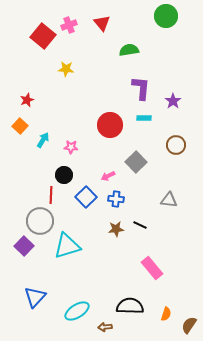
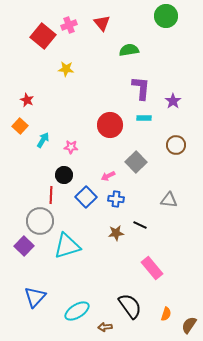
red star: rotated 24 degrees counterclockwise
brown star: moved 4 px down
black semicircle: rotated 52 degrees clockwise
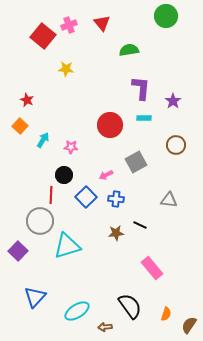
gray square: rotated 15 degrees clockwise
pink arrow: moved 2 px left, 1 px up
purple square: moved 6 px left, 5 px down
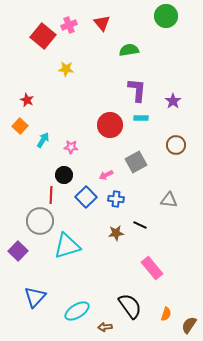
purple L-shape: moved 4 px left, 2 px down
cyan rectangle: moved 3 px left
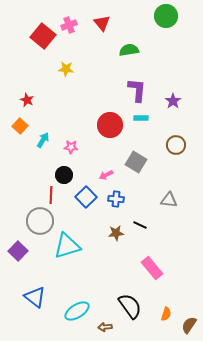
gray square: rotated 30 degrees counterclockwise
blue triangle: rotated 35 degrees counterclockwise
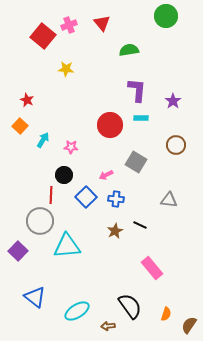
brown star: moved 1 px left, 2 px up; rotated 21 degrees counterclockwise
cyan triangle: rotated 12 degrees clockwise
brown arrow: moved 3 px right, 1 px up
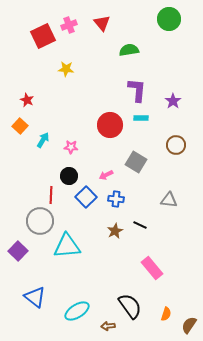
green circle: moved 3 px right, 3 px down
red square: rotated 25 degrees clockwise
black circle: moved 5 px right, 1 px down
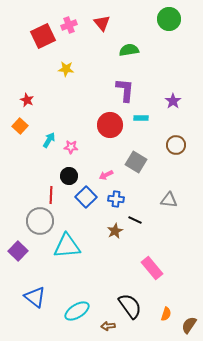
purple L-shape: moved 12 px left
cyan arrow: moved 6 px right
black line: moved 5 px left, 5 px up
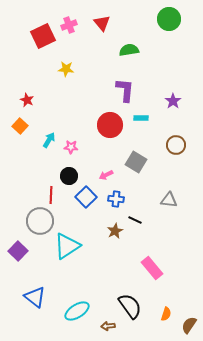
cyan triangle: rotated 28 degrees counterclockwise
